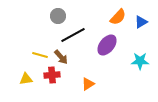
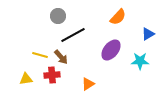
blue triangle: moved 7 px right, 12 px down
purple ellipse: moved 4 px right, 5 px down
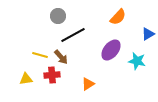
cyan star: moved 3 px left; rotated 12 degrees clockwise
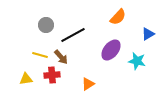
gray circle: moved 12 px left, 9 px down
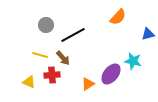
blue triangle: rotated 16 degrees clockwise
purple ellipse: moved 24 px down
brown arrow: moved 2 px right, 1 px down
cyan star: moved 4 px left
yellow triangle: moved 3 px right, 3 px down; rotated 32 degrees clockwise
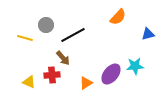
yellow line: moved 15 px left, 17 px up
cyan star: moved 2 px right, 5 px down; rotated 18 degrees counterclockwise
orange triangle: moved 2 px left, 1 px up
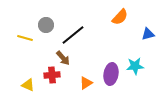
orange semicircle: moved 2 px right
black line: rotated 10 degrees counterclockwise
purple ellipse: rotated 30 degrees counterclockwise
yellow triangle: moved 1 px left, 3 px down
